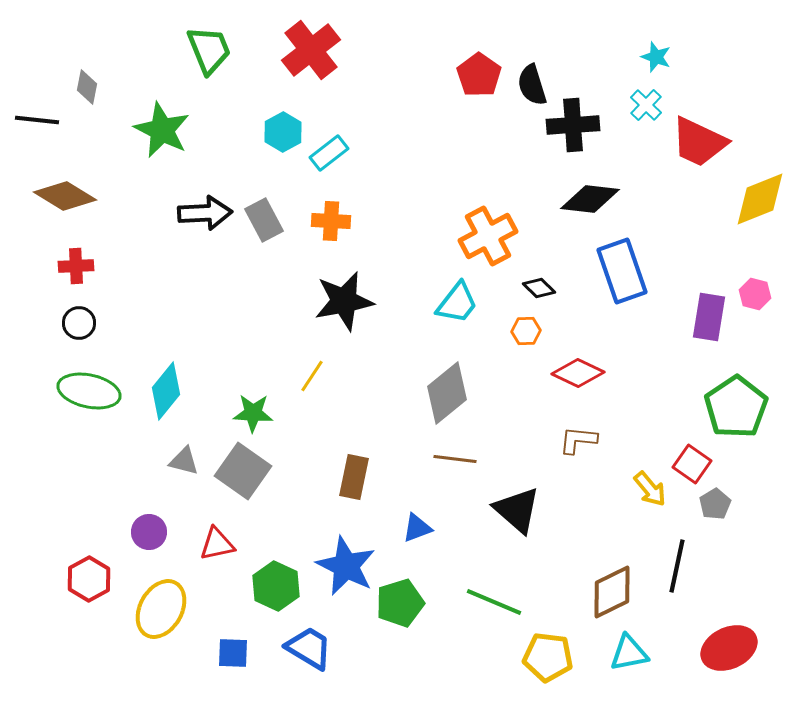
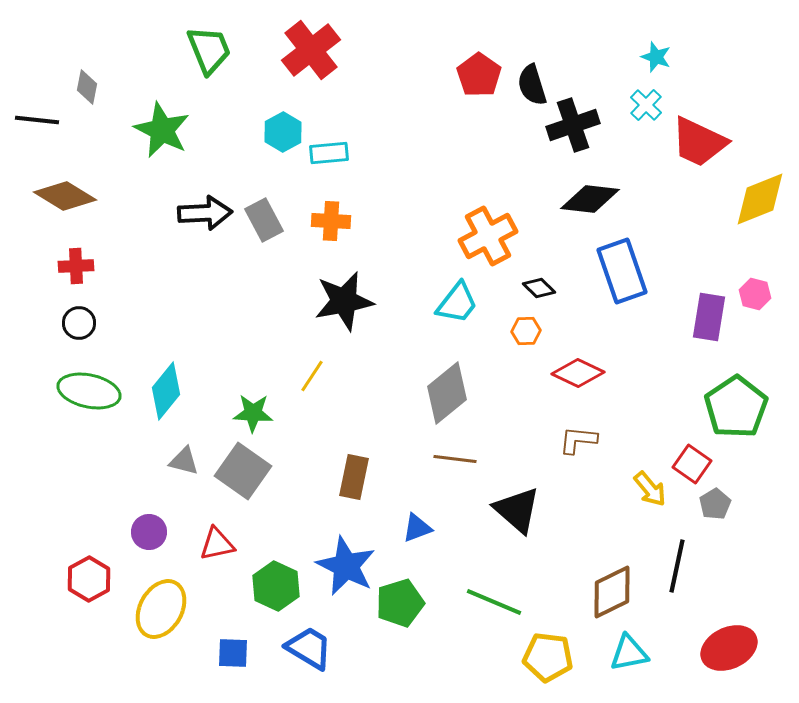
black cross at (573, 125): rotated 15 degrees counterclockwise
cyan rectangle at (329, 153): rotated 33 degrees clockwise
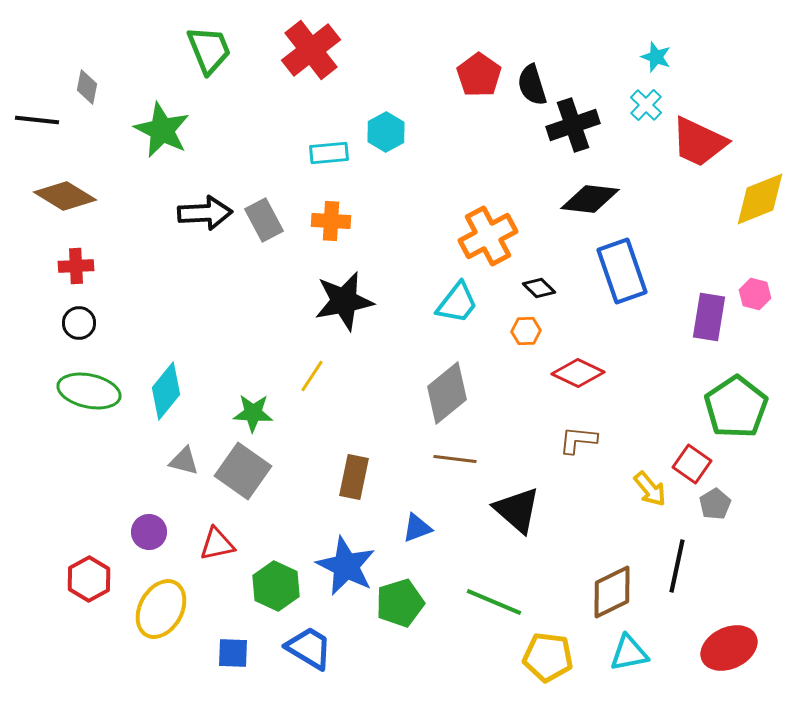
cyan hexagon at (283, 132): moved 103 px right
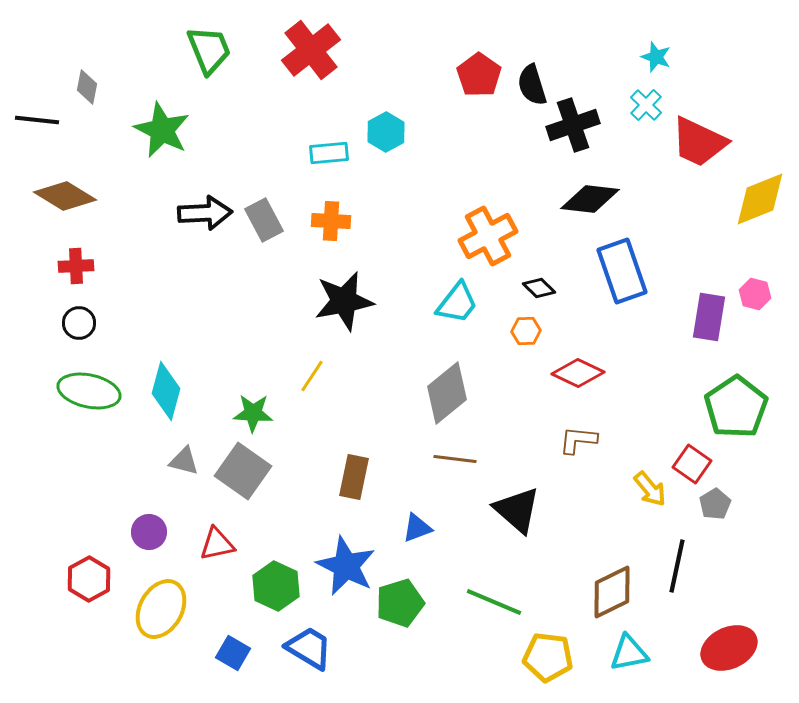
cyan diamond at (166, 391): rotated 24 degrees counterclockwise
blue square at (233, 653): rotated 28 degrees clockwise
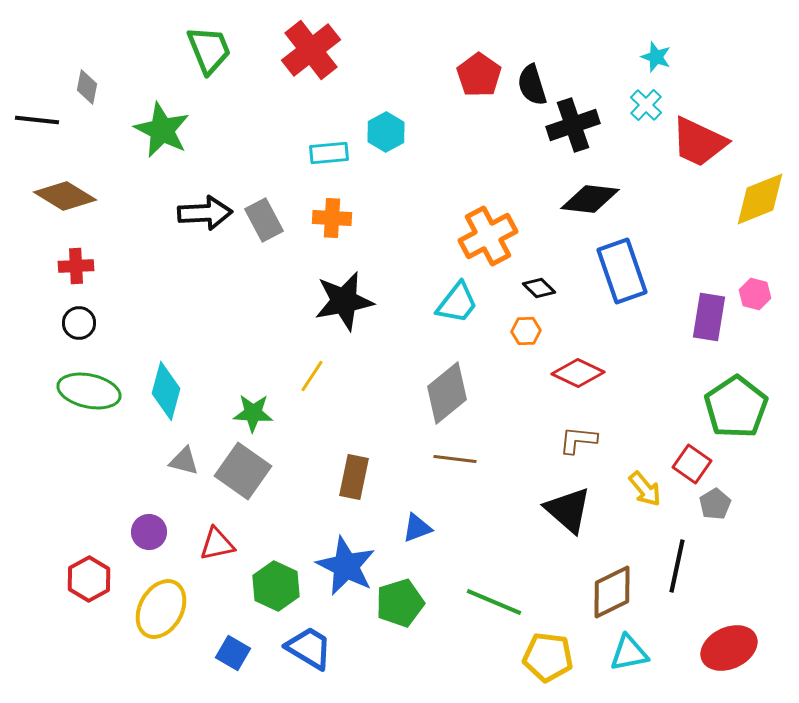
orange cross at (331, 221): moved 1 px right, 3 px up
yellow arrow at (650, 489): moved 5 px left
black triangle at (517, 510): moved 51 px right
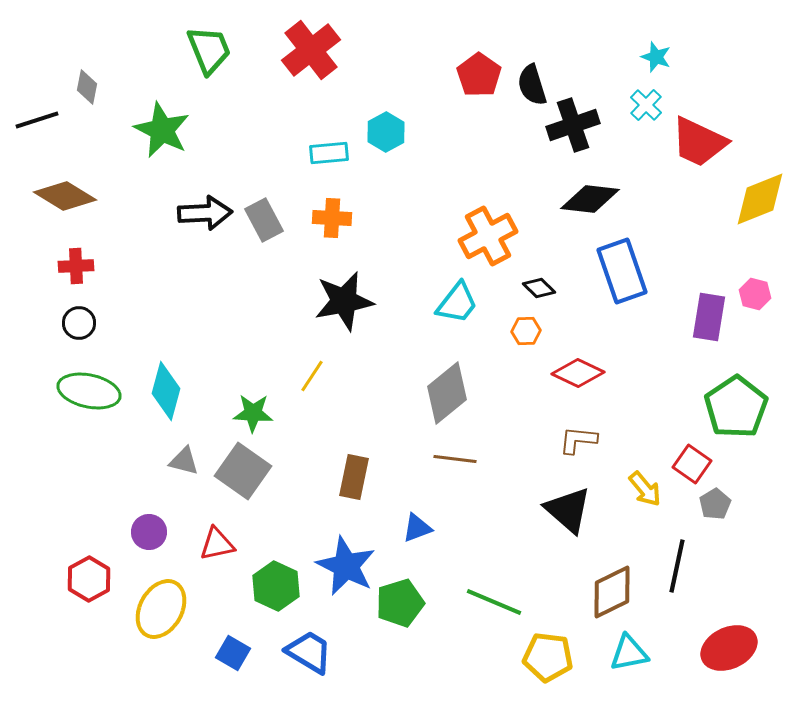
black line at (37, 120): rotated 24 degrees counterclockwise
blue trapezoid at (309, 648): moved 4 px down
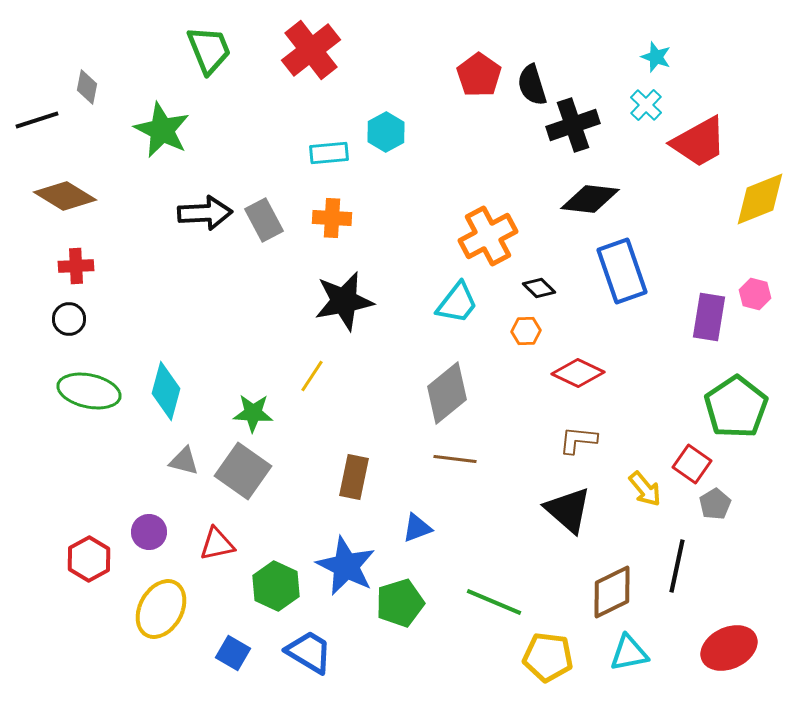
red trapezoid at (699, 142): rotated 54 degrees counterclockwise
black circle at (79, 323): moved 10 px left, 4 px up
red hexagon at (89, 579): moved 20 px up
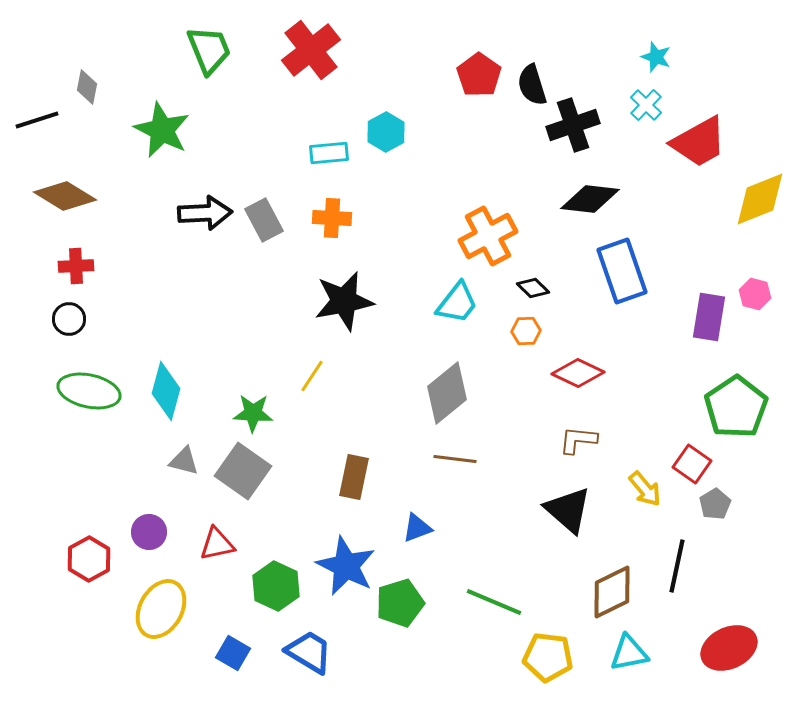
black diamond at (539, 288): moved 6 px left
